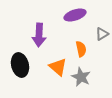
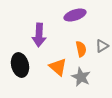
gray triangle: moved 12 px down
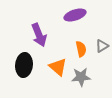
purple arrow: rotated 25 degrees counterclockwise
black ellipse: moved 4 px right; rotated 20 degrees clockwise
gray star: rotated 30 degrees counterclockwise
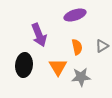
orange semicircle: moved 4 px left, 2 px up
orange triangle: rotated 18 degrees clockwise
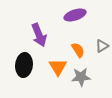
orange semicircle: moved 1 px right, 3 px down; rotated 21 degrees counterclockwise
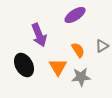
purple ellipse: rotated 15 degrees counterclockwise
black ellipse: rotated 35 degrees counterclockwise
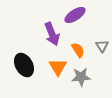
purple arrow: moved 13 px right, 1 px up
gray triangle: rotated 32 degrees counterclockwise
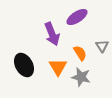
purple ellipse: moved 2 px right, 2 px down
orange semicircle: moved 2 px right, 3 px down
gray star: rotated 18 degrees clockwise
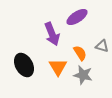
gray triangle: rotated 40 degrees counterclockwise
gray star: moved 2 px right, 2 px up
